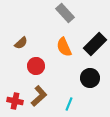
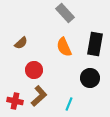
black rectangle: rotated 35 degrees counterclockwise
red circle: moved 2 px left, 4 px down
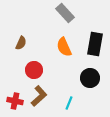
brown semicircle: rotated 24 degrees counterclockwise
cyan line: moved 1 px up
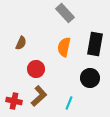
orange semicircle: rotated 36 degrees clockwise
red circle: moved 2 px right, 1 px up
red cross: moved 1 px left
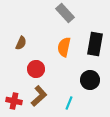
black circle: moved 2 px down
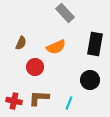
orange semicircle: moved 8 px left; rotated 126 degrees counterclockwise
red circle: moved 1 px left, 2 px up
brown L-shape: moved 2 px down; rotated 135 degrees counterclockwise
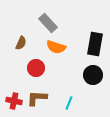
gray rectangle: moved 17 px left, 10 px down
orange semicircle: rotated 42 degrees clockwise
red circle: moved 1 px right, 1 px down
black circle: moved 3 px right, 5 px up
brown L-shape: moved 2 px left
